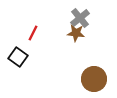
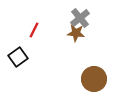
red line: moved 1 px right, 3 px up
black square: rotated 18 degrees clockwise
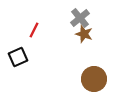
brown star: moved 8 px right, 1 px down; rotated 12 degrees clockwise
black square: rotated 12 degrees clockwise
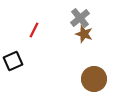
black square: moved 5 px left, 4 px down
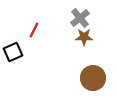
brown star: moved 3 px down; rotated 18 degrees counterclockwise
black square: moved 9 px up
brown circle: moved 1 px left, 1 px up
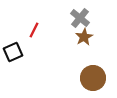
gray cross: rotated 12 degrees counterclockwise
brown star: rotated 30 degrees counterclockwise
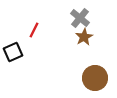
brown circle: moved 2 px right
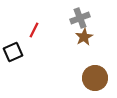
gray cross: rotated 30 degrees clockwise
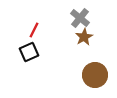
gray cross: rotated 30 degrees counterclockwise
black square: moved 16 px right
brown circle: moved 3 px up
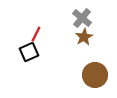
gray cross: moved 2 px right
red line: moved 2 px right, 4 px down
